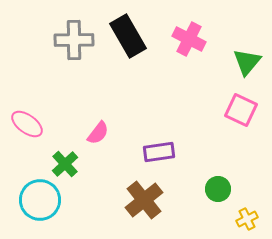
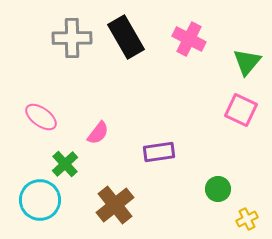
black rectangle: moved 2 px left, 1 px down
gray cross: moved 2 px left, 2 px up
pink ellipse: moved 14 px right, 7 px up
brown cross: moved 29 px left, 5 px down
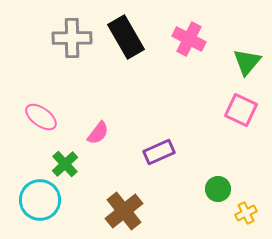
purple rectangle: rotated 16 degrees counterclockwise
brown cross: moved 9 px right, 6 px down
yellow cross: moved 1 px left, 6 px up
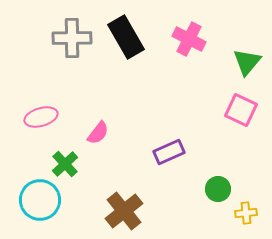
pink ellipse: rotated 52 degrees counterclockwise
purple rectangle: moved 10 px right
yellow cross: rotated 20 degrees clockwise
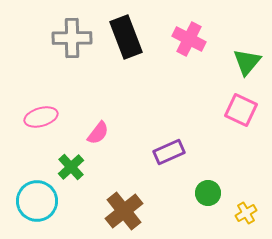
black rectangle: rotated 9 degrees clockwise
green cross: moved 6 px right, 3 px down
green circle: moved 10 px left, 4 px down
cyan circle: moved 3 px left, 1 px down
yellow cross: rotated 25 degrees counterclockwise
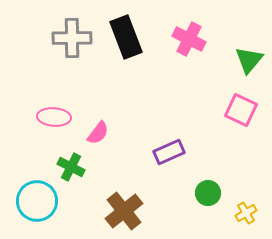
green triangle: moved 2 px right, 2 px up
pink ellipse: moved 13 px right; rotated 20 degrees clockwise
green cross: rotated 20 degrees counterclockwise
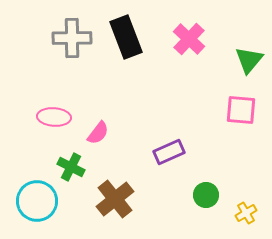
pink cross: rotated 16 degrees clockwise
pink square: rotated 20 degrees counterclockwise
green circle: moved 2 px left, 2 px down
brown cross: moved 9 px left, 12 px up
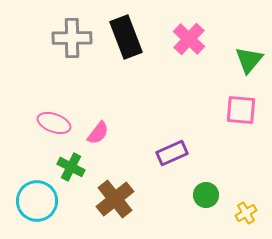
pink ellipse: moved 6 px down; rotated 16 degrees clockwise
purple rectangle: moved 3 px right, 1 px down
